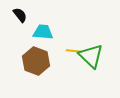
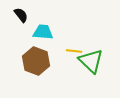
black semicircle: moved 1 px right
green triangle: moved 5 px down
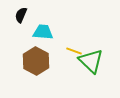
black semicircle: rotated 119 degrees counterclockwise
yellow line: rotated 14 degrees clockwise
brown hexagon: rotated 8 degrees clockwise
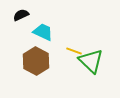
black semicircle: rotated 42 degrees clockwise
cyan trapezoid: rotated 20 degrees clockwise
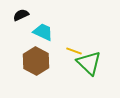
green triangle: moved 2 px left, 2 px down
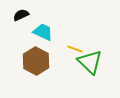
yellow line: moved 1 px right, 2 px up
green triangle: moved 1 px right, 1 px up
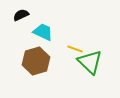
brown hexagon: rotated 16 degrees clockwise
